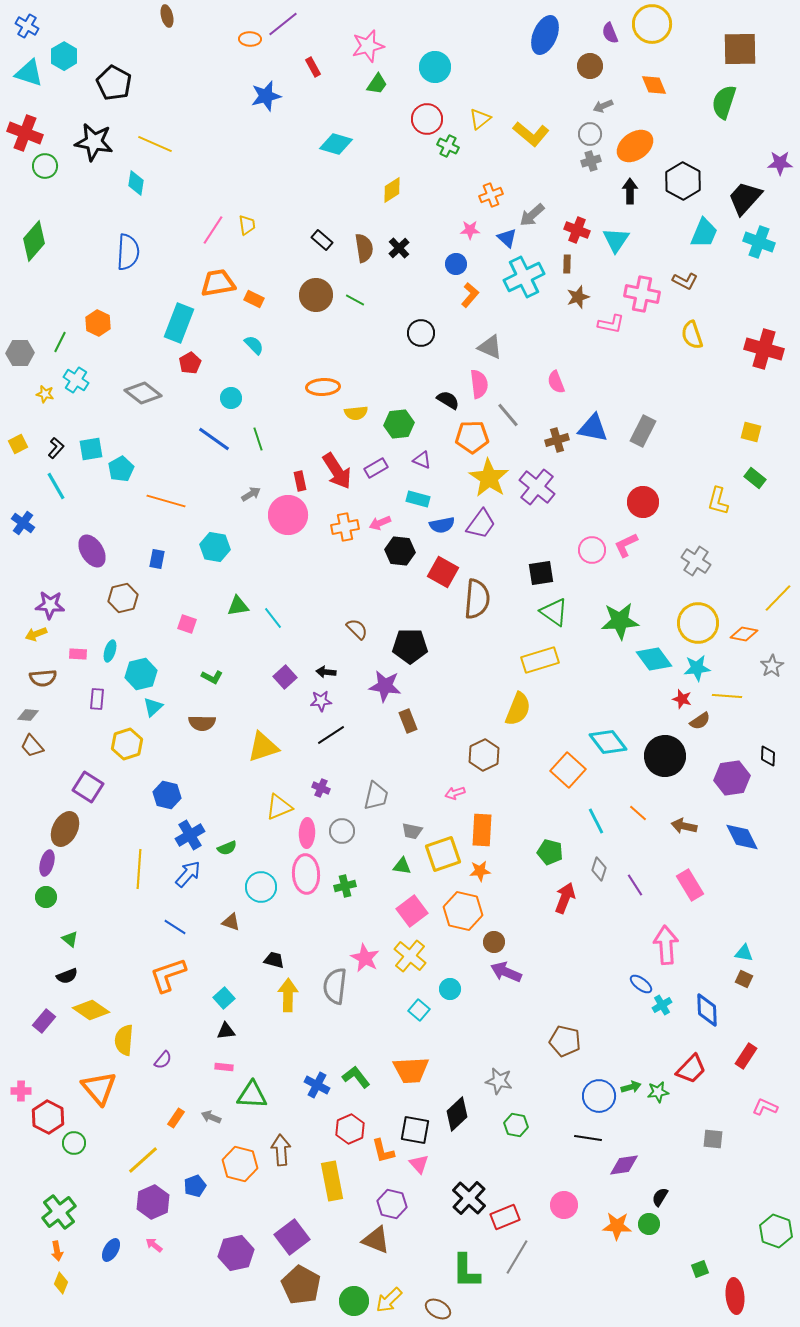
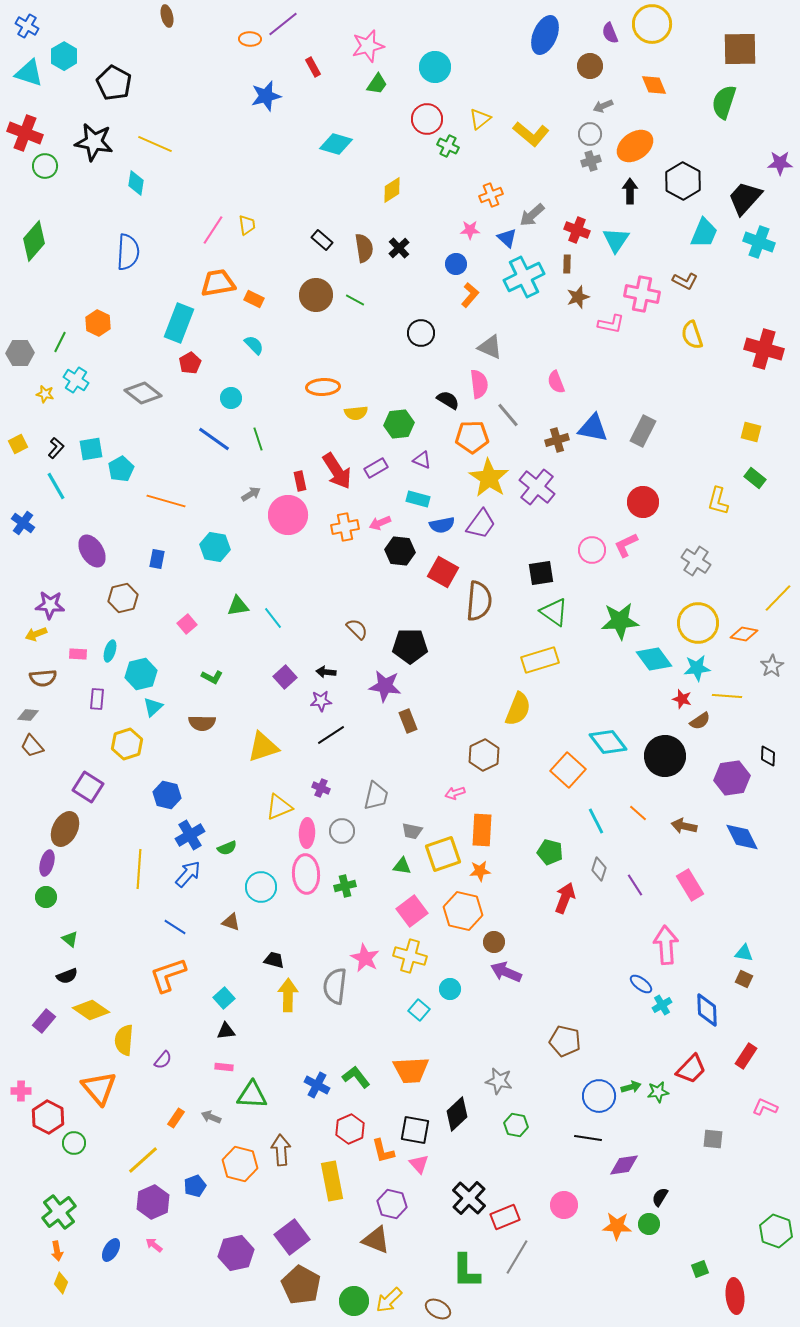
brown semicircle at (477, 599): moved 2 px right, 2 px down
pink square at (187, 624): rotated 30 degrees clockwise
yellow cross at (410, 956): rotated 24 degrees counterclockwise
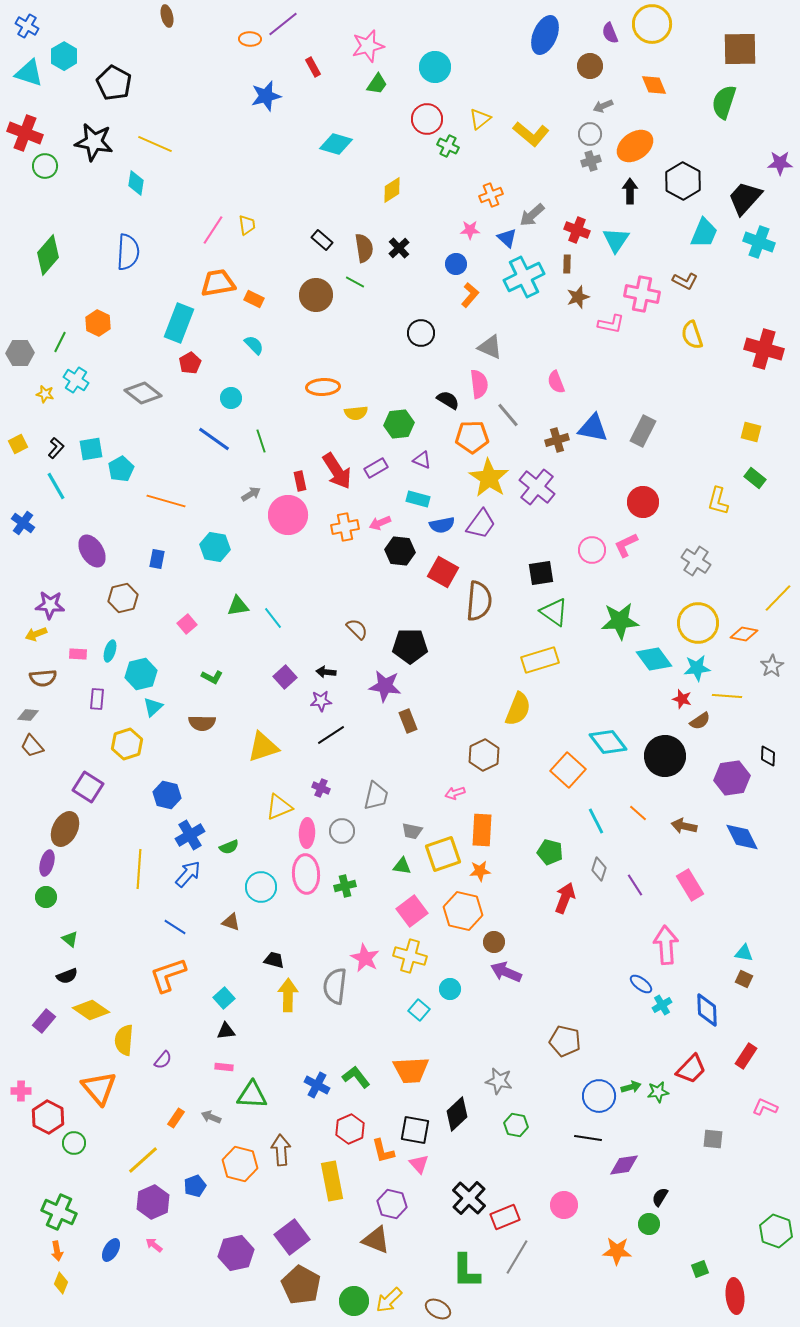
green diamond at (34, 241): moved 14 px right, 14 px down
green line at (355, 300): moved 18 px up
green line at (258, 439): moved 3 px right, 2 px down
green semicircle at (227, 848): moved 2 px right, 1 px up
green cross at (59, 1212): rotated 28 degrees counterclockwise
orange star at (617, 1226): moved 25 px down
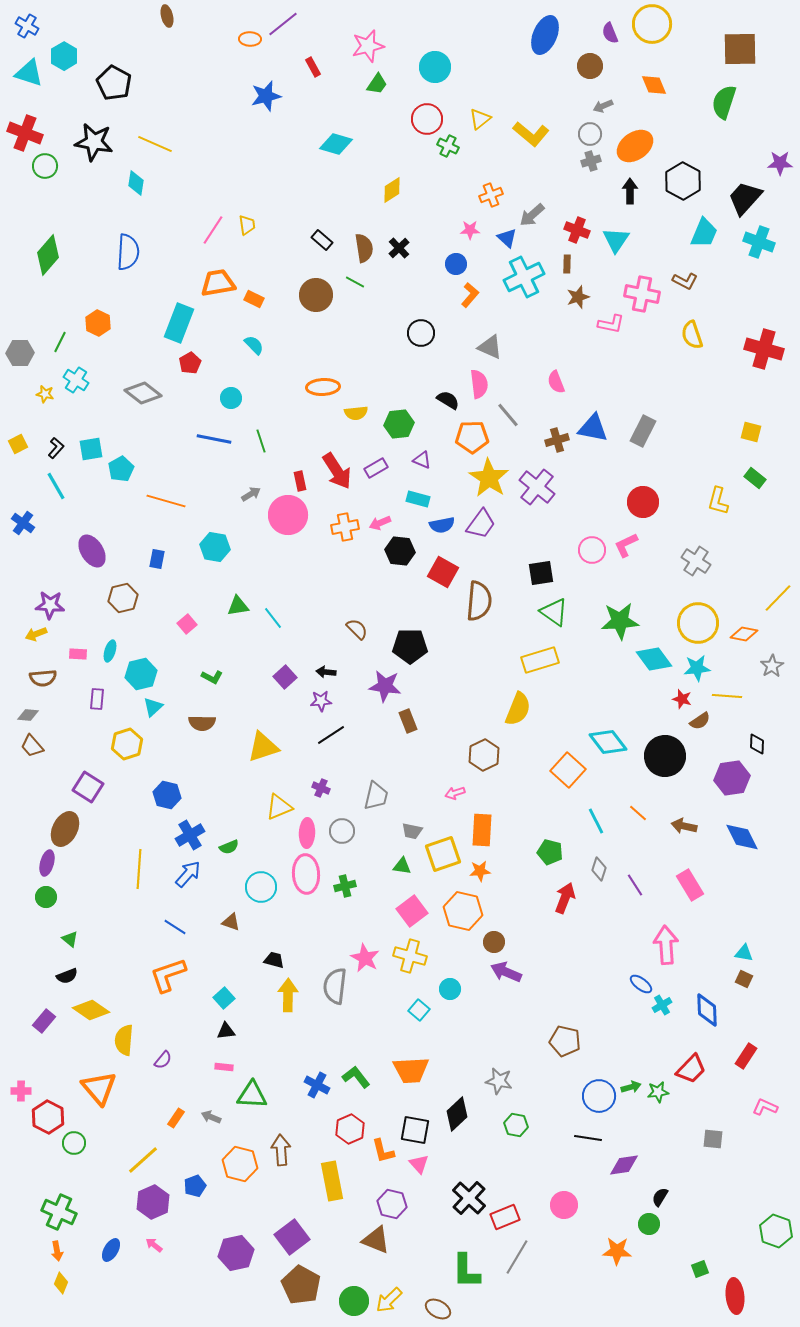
blue line at (214, 439): rotated 24 degrees counterclockwise
black diamond at (768, 756): moved 11 px left, 12 px up
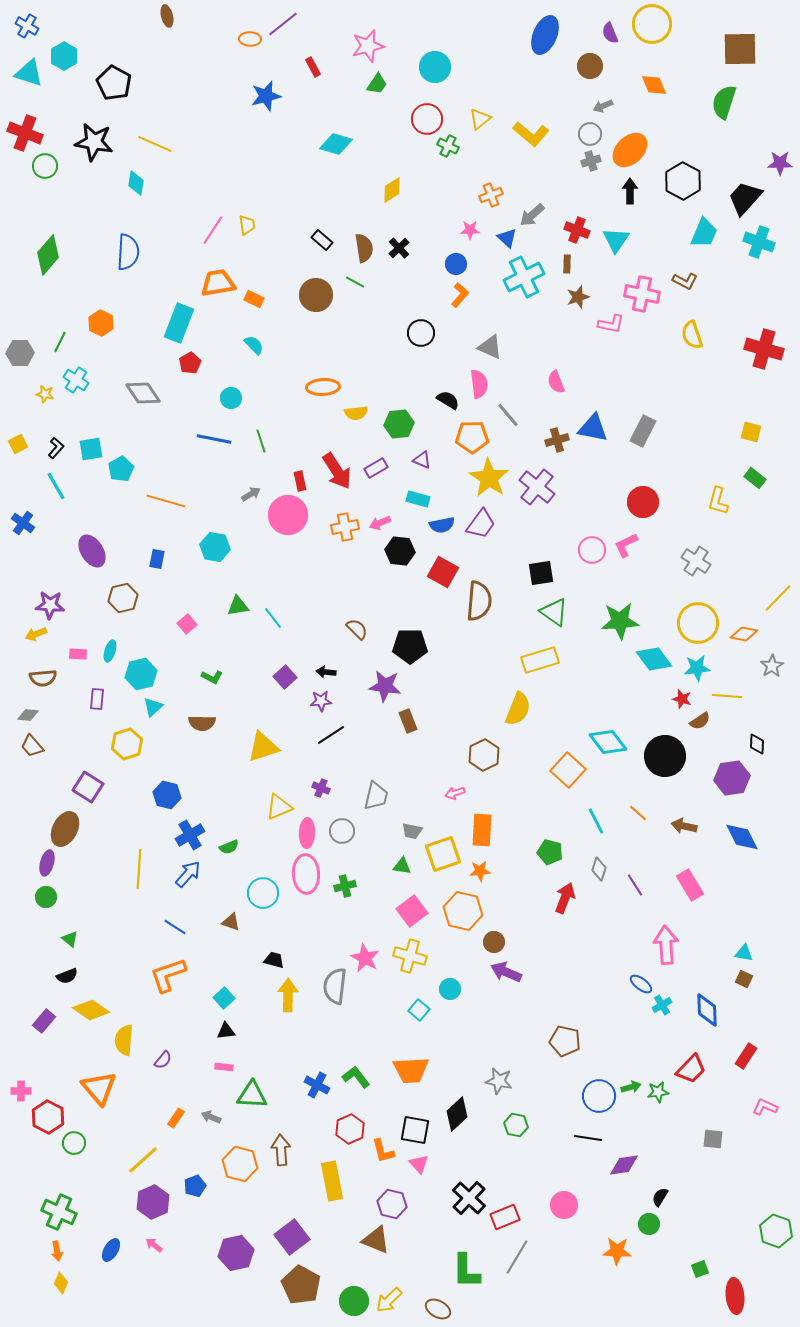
orange ellipse at (635, 146): moved 5 px left, 4 px down; rotated 9 degrees counterclockwise
orange L-shape at (470, 295): moved 10 px left
orange hexagon at (98, 323): moved 3 px right
gray diamond at (143, 393): rotated 18 degrees clockwise
cyan circle at (261, 887): moved 2 px right, 6 px down
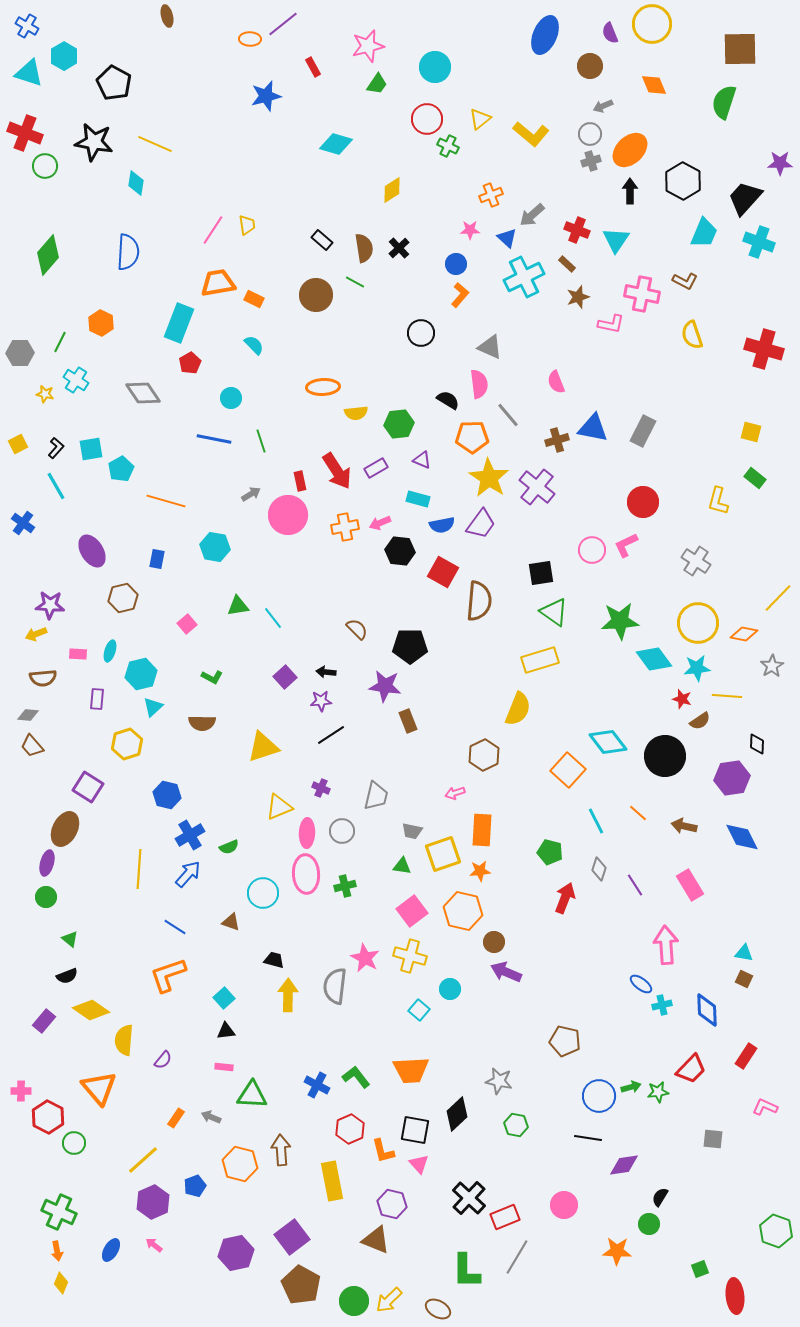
brown rectangle at (567, 264): rotated 48 degrees counterclockwise
cyan cross at (662, 1005): rotated 18 degrees clockwise
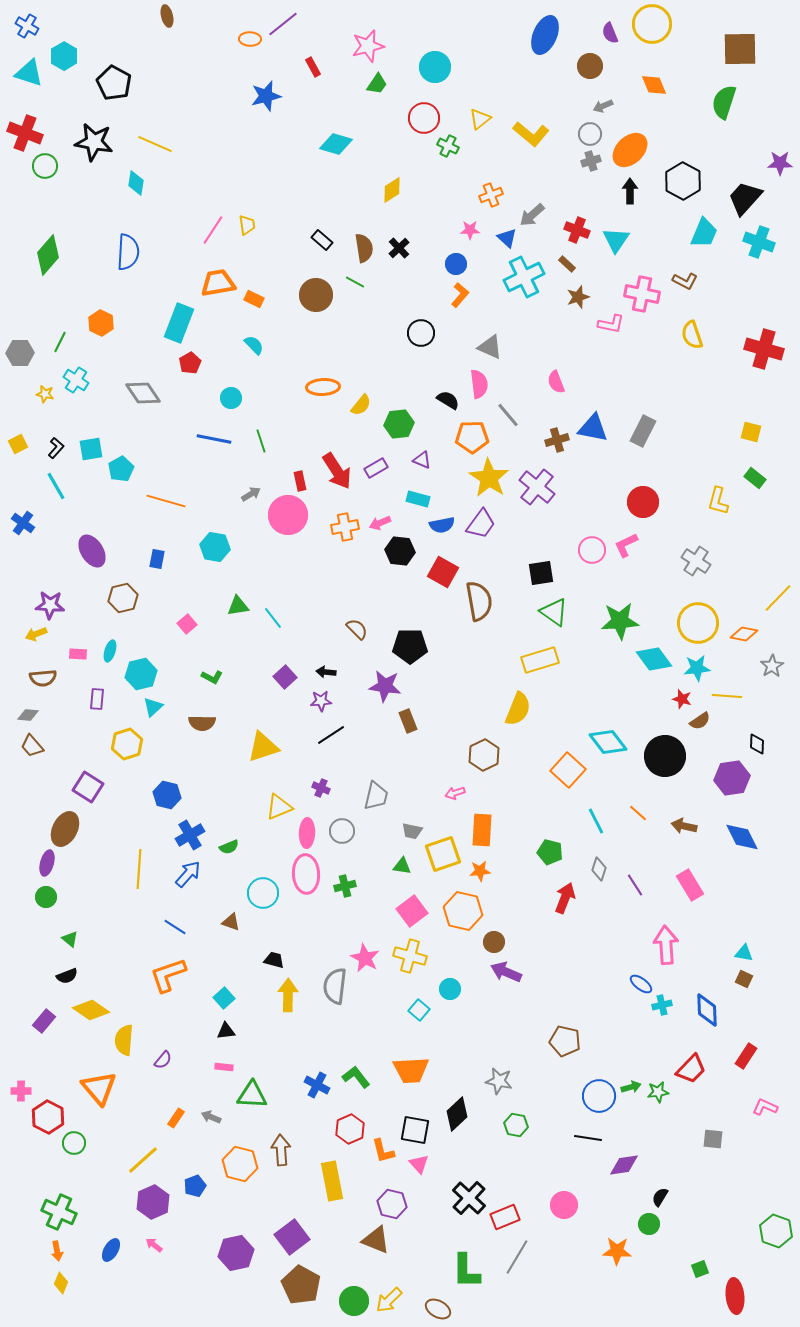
red circle at (427, 119): moved 3 px left, 1 px up
yellow semicircle at (356, 413): moved 5 px right, 8 px up; rotated 45 degrees counterclockwise
brown semicircle at (479, 601): rotated 15 degrees counterclockwise
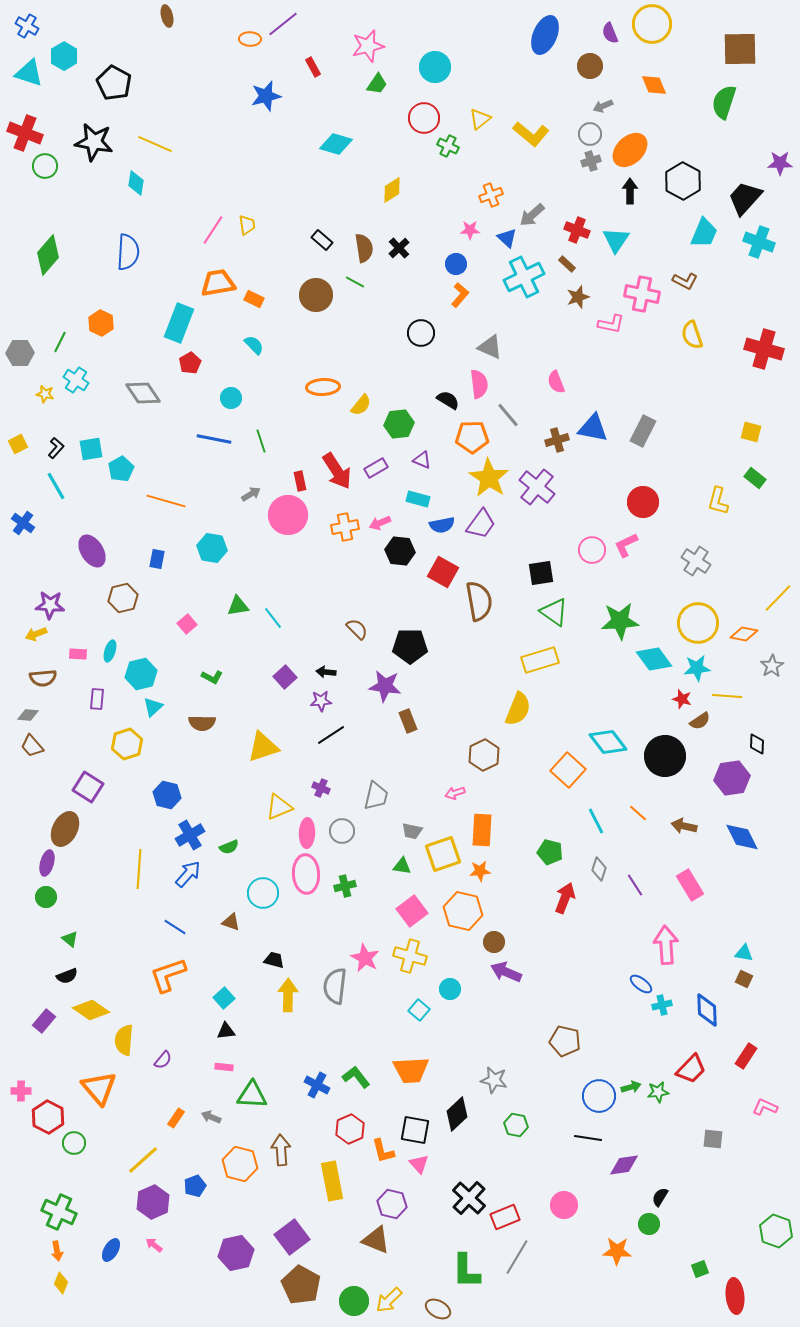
cyan hexagon at (215, 547): moved 3 px left, 1 px down
gray star at (499, 1081): moved 5 px left, 1 px up
